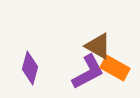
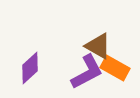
purple diamond: rotated 32 degrees clockwise
purple L-shape: moved 1 px left
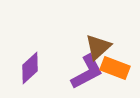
brown triangle: moved 1 px down; rotated 48 degrees clockwise
orange rectangle: rotated 8 degrees counterclockwise
